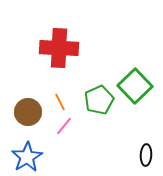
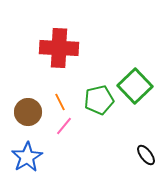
green pentagon: rotated 12 degrees clockwise
black ellipse: rotated 40 degrees counterclockwise
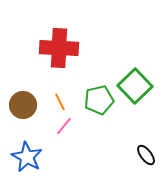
brown circle: moved 5 px left, 7 px up
blue star: rotated 12 degrees counterclockwise
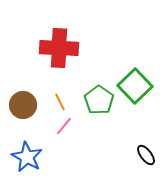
green pentagon: rotated 24 degrees counterclockwise
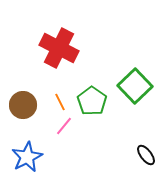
red cross: rotated 24 degrees clockwise
green pentagon: moved 7 px left, 1 px down
blue star: rotated 16 degrees clockwise
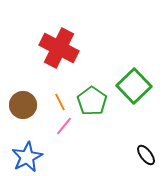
green square: moved 1 px left
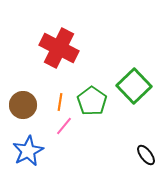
orange line: rotated 36 degrees clockwise
blue star: moved 1 px right, 6 px up
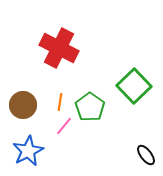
green pentagon: moved 2 px left, 6 px down
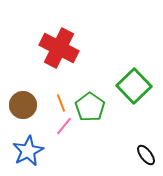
orange line: moved 1 px right, 1 px down; rotated 30 degrees counterclockwise
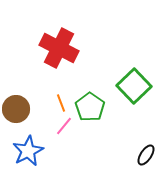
brown circle: moved 7 px left, 4 px down
black ellipse: rotated 70 degrees clockwise
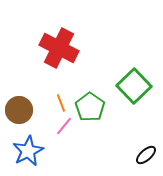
brown circle: moved 3 px right, 1 px down
black ellipse: rotated 15 degrees clockwise
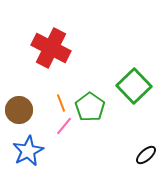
red cross: moved 8 px left
